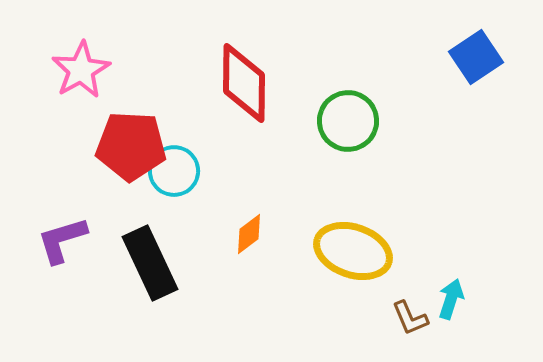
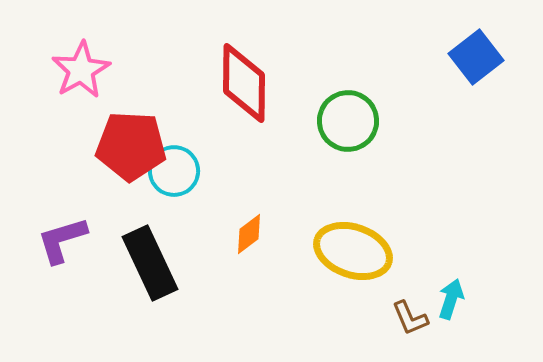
blue square: rotated 4 degrees counterclockwise
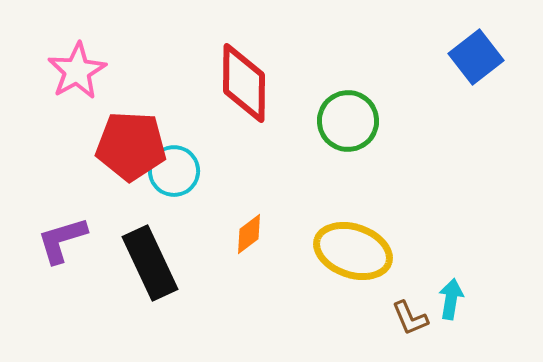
pink star: moved 4 px left, 1 px down
cyan arrow: rotated 9 degrees counterclockwise
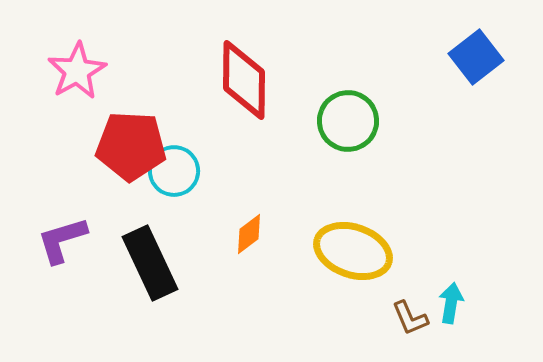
red diamond: moved 3 px up
cyan arrow: moved 4 px down
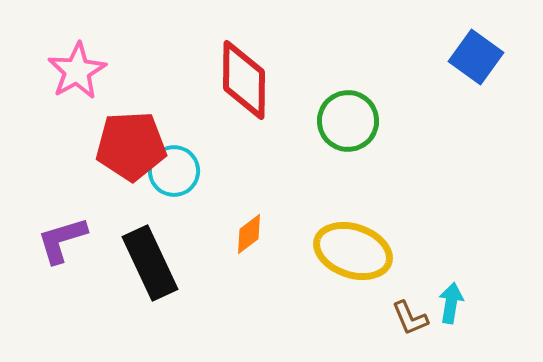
blue square: rotated 16 degrees counterclockwise
red pentagon: rotated 6 degrees counterclockwise
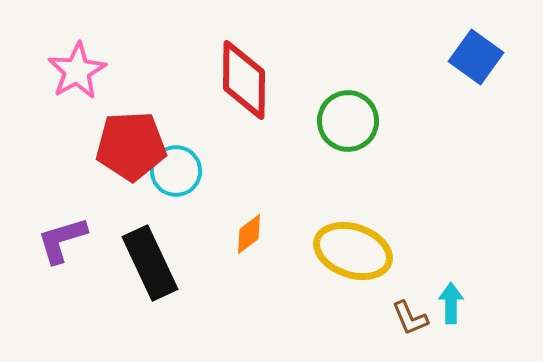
cyan circle: moved 2 px right
cyan arrow: rotated 9 degrees counterclockwise
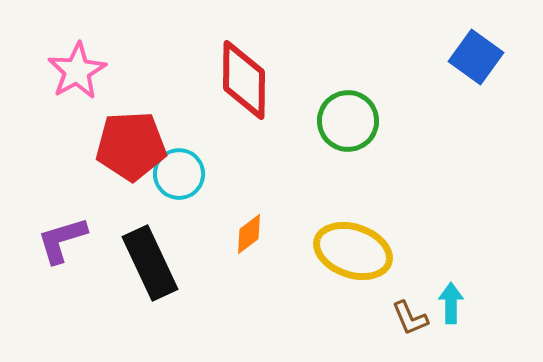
cyan circle: moved 3 px right, 3 px down
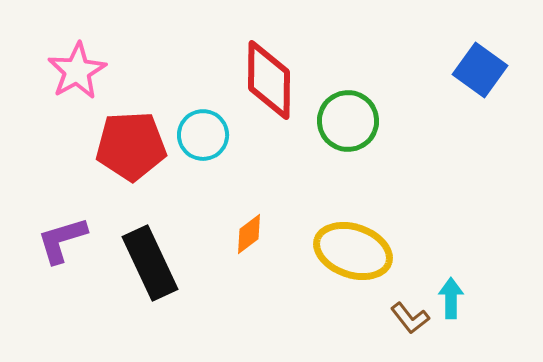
blue square: moved 4 px right, 13 px down
red diamond: moved 25 px right
cyan circle: moved 24 px right, 39 px up
cyan arrow: moved 5 px up
brown L-shape: rotated 15 degrees counterclockwise
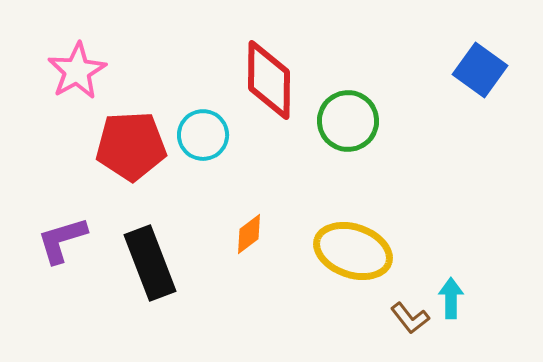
black rectangle: rotated 4 degrees clockwise
